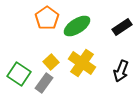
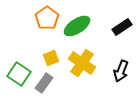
yellow square: moved 4 px up; rotated 21 degrees clockwise
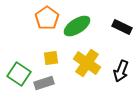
black rectangle: rotated 60 degrees clockwise
yellow square: rotated 14 degrees clockwise
yellow cross: moved 5 px right
gray rectangle: rotated 36 degrees clockwise
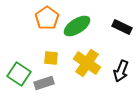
yellow square: rotated 14 degrees clockwise
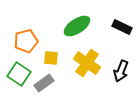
orange pentagon: moved 21 px left, 23 px down; rotated 20 degrees clockwise
gray rectangle: rotated 18 degrees counterclockwise
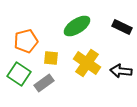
black arrow: rotated 75 degrees clockwise
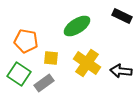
black rectangle: moved 11 px up
orange pentagon: rotated 25 degrees clockwise
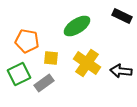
orange pentagon: moved 1 px right
green square: rotated 30 degrees clockwise
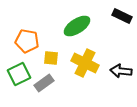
yellow cross: moved 2 px left; rotated 8 degrees counterclockwise
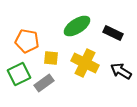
black rectangle: moved 9 px left, 17 px down
black arrow: rotated 25 degrees clockwise
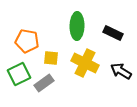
green ellipse: rotated 56 degrees counterclockwise
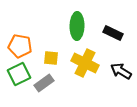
orange pentagon: moved 7 px left, 5 px down
